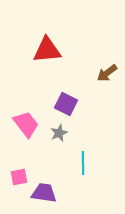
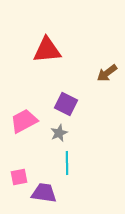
pink trapezoid: moved 2 px left, 3 px up; rotated 80 degrees counterclockwise
cyan line: moved 16 px left
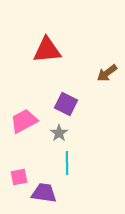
gray star: rotated 12 degrees counterclockwise
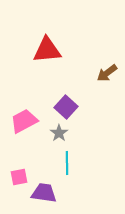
purple square: moved 3 px down; rotated 15 degrees clockwise
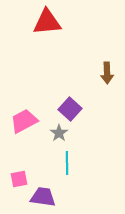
red triangle: moved 28 px up
brown arrow: rotated 55 degrees counterclockwise
purple square: moved 4 px right, 2 px down
pink square: moved 2 px down
purple trapezoid: moved 1 px left, 4 px down
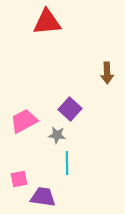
gray star: moved 2 px left, 2 px down; rotated 30 degrees counterclockwise
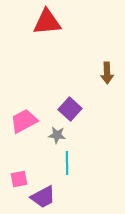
purple trapezoid: rotated 144 degrees clockwise
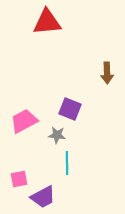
purple square: rotated 20 degrees counterclockwise
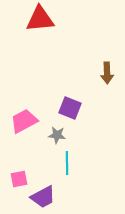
red triangle: moved 7 px left, 3 px up
purple square: moved 1 px up
